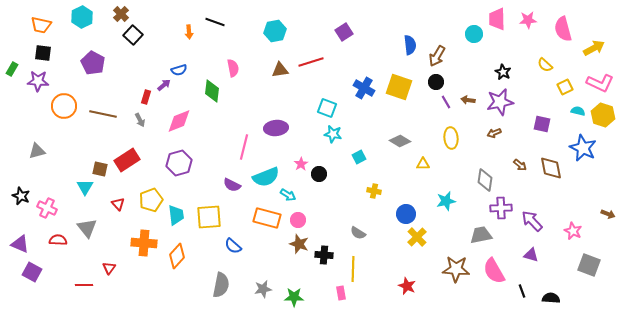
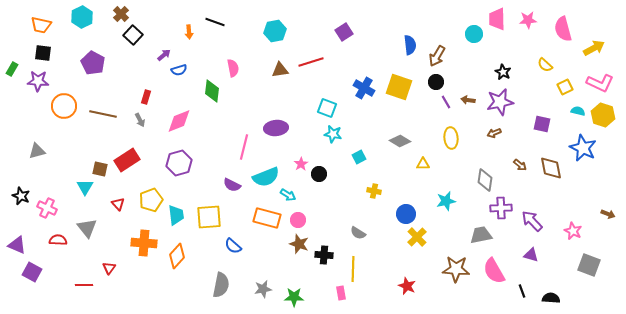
purple arrow at (164, 85): moved 30 px up
purple triangle at (20, 244): moved 3 px left, 1 px down
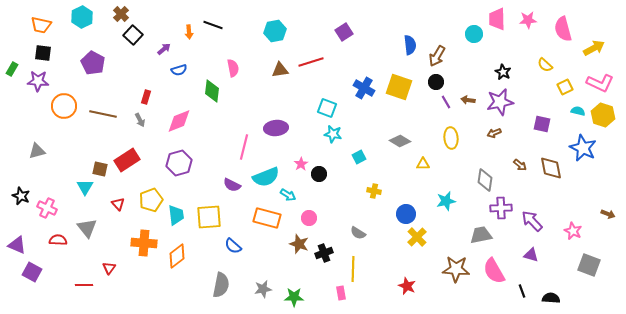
black line at (215, 22): moved 2 px left, 3 px down
purple arrow at (164, 55): moved 6 px up
pink circle at (298, 220): moved 11 px right, 2 px up
black cross at (324, 255): moved 2 px up; rotated 24 degrees counterclockwise
orange diamond at (177, 256): rotated 10 degrees clockwise
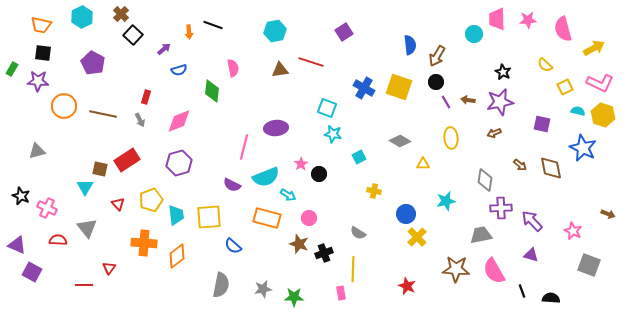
red line at (311, 62): rotated 35 degrees clockwise
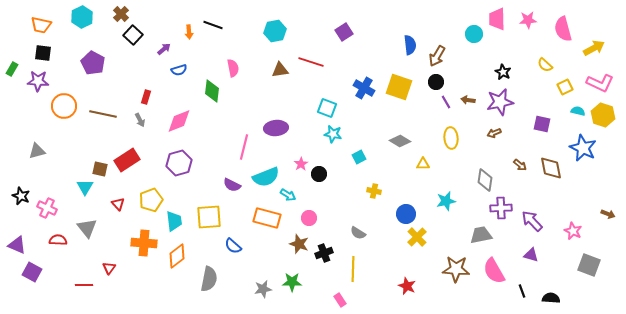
cyan trapezoid at (176, 215): moved 2 px left, 6 px down
gray semicircle at (221, 285): moved 12 px left, 6 px up
pink rectangle at (341, 293): moved 1 px left, 7 px down; rotated 24 degrees counterclockwise
green star at (294, 297): moved 2 px left, 15 px up
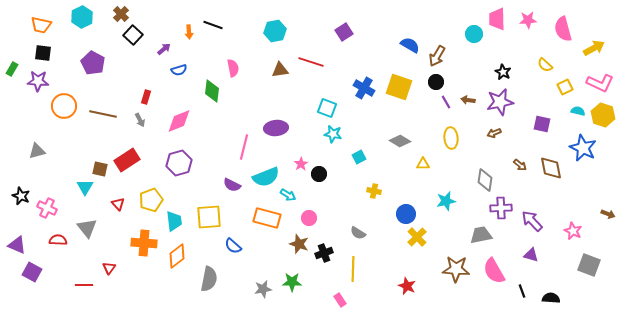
blue semicircle at (410, 45): rotated 54 degrees counterclockwise
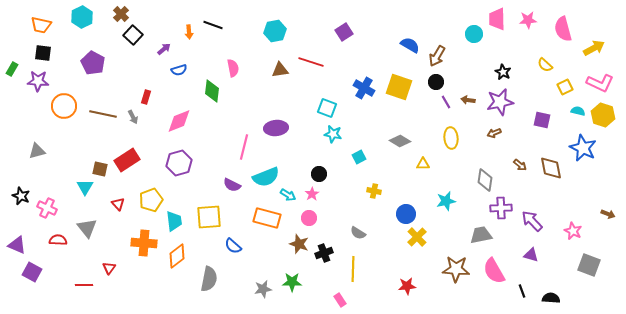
gray arrow at (140, 120): moved 7 px left, 3 px up
purple square at (542, 124): moved 4 px up
pink star at (301, 164): moved 11 px right, 30 px down
red star at (407, 286): rotated 30 degrees counterclockwise
